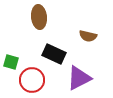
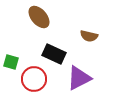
brown ellipse: rotated 35 degrees counterclockwise
brown semicircle: moved 1 px right
red circle: moved 2 px right, 1 px up
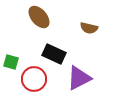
brown semicircle: moved 8 px up
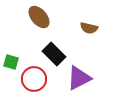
black rectangle: rotated 20 degrees clockwise
